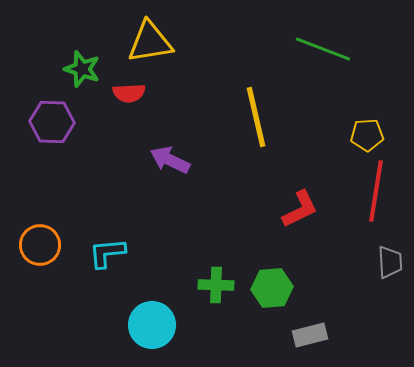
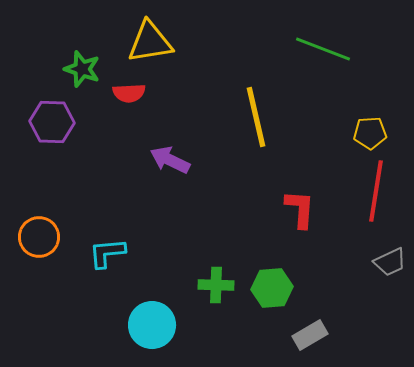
yellow pentagon: moved 3 px right, 2 px up
red L-shape: rotated 60 degrees counterclockwise
orange circle: moved 1 px left, 8 px up
gray trapezoid: rotated 68 degrees clockwise
gray rectangle: rotated 16 degrees counterclockwise
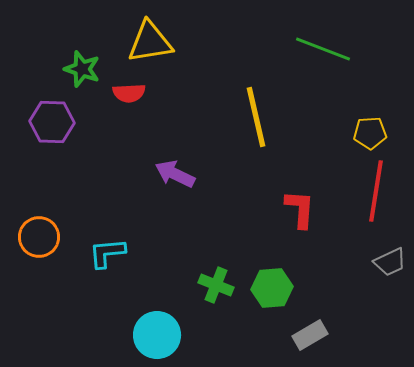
purple arrow: moved 5 px right, 14 px down
green cross: rotated 20 degrees clockwise
cyan circle: moved 5 px right, 10 px down
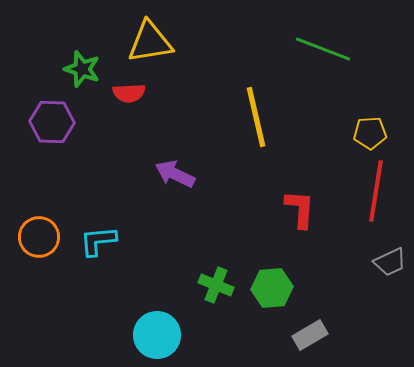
cyan L-shape: moved 9 px left, 12 px up
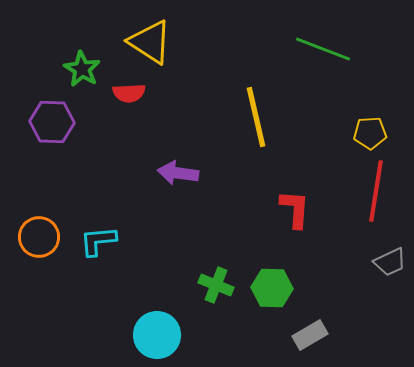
yellow triangle: rotated 42 degrees clockwise
green star: rotated 12 degrees clockwise
purple arrow: moved 3 px right, 1 px up; rotated 18 degrees counterclockwise
red L-shape: moved 5 px left
green hexagon: rotated 6 degrees clockwise
